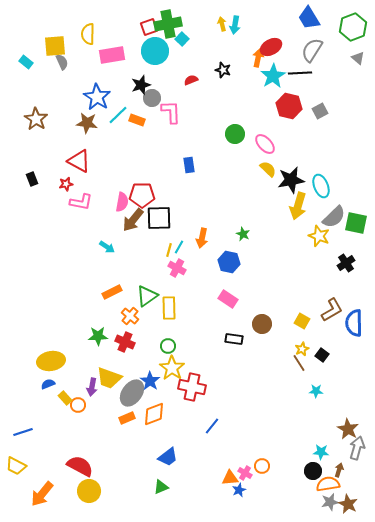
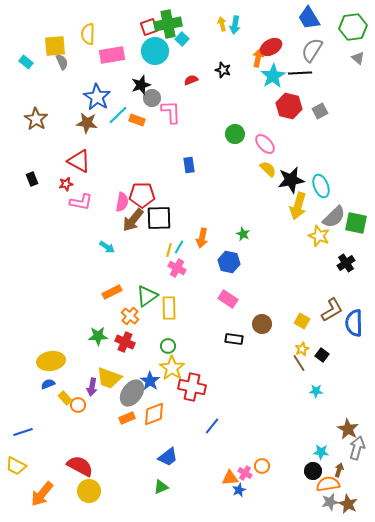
green hexagon at (353, 27): rotated 12 degrees clockwise
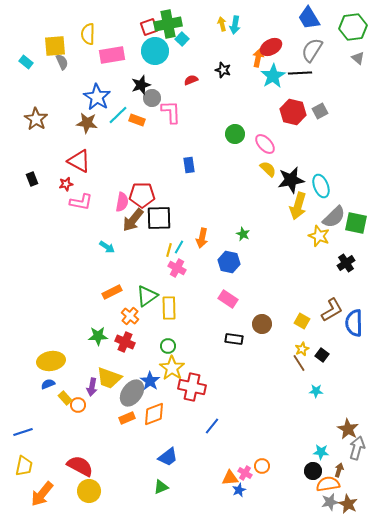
red hexagon at (289, 106): moved 4 px right, 6 px down
yellow trapezoid at (16, 466): moved 8 px right; rotated 105 degrees counterclockwise
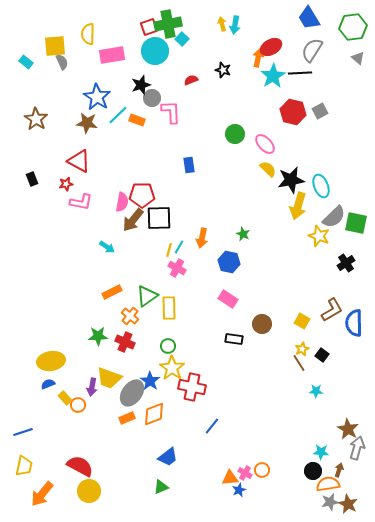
orange circle at (262, 466): moved 4 px down
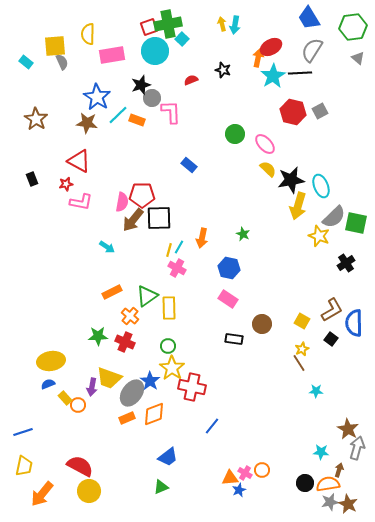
blue rectangle at (189, 165): rotated 42 degrees counterclockwise
blue hexagon at (229, 262): moved 6 px down
black square at (322, 355): moved 9 px right, 16 px up
black circle at (313, 471): moved 8 px left, 12 px down
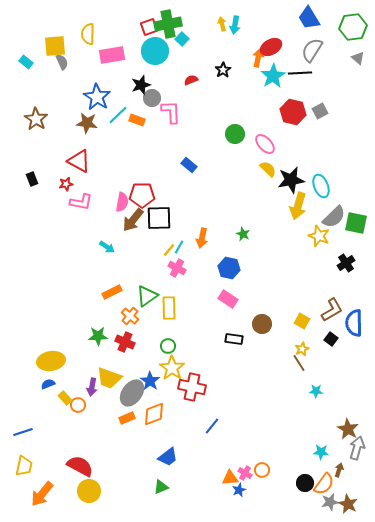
black star at (223, 70): rotated 21 degrees clockwise
yellow line at (169, 250): rotated 24 degrees clockwise
orange semicircle at (328, 484): moved 4 px left; rotated 135 degrees clockwise
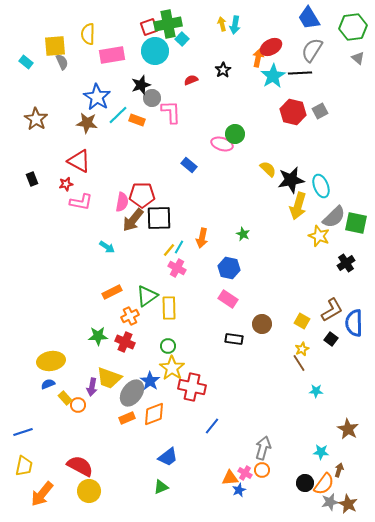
pink ellipse at (265, 144): moved 43 px left; rotated 30 degrees counterclockwise
orange cross at (130, 316): rotated 24 degrees clockwise
gray arrow at (357, 448): moved 94 px left
